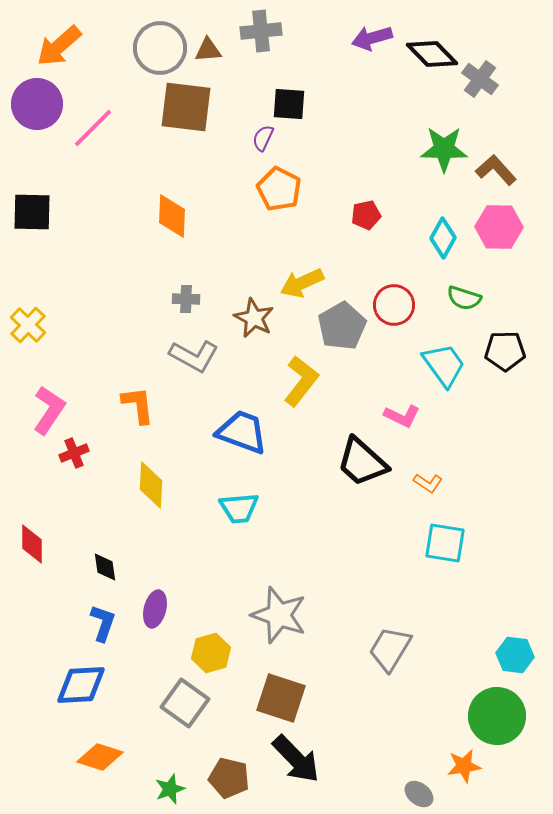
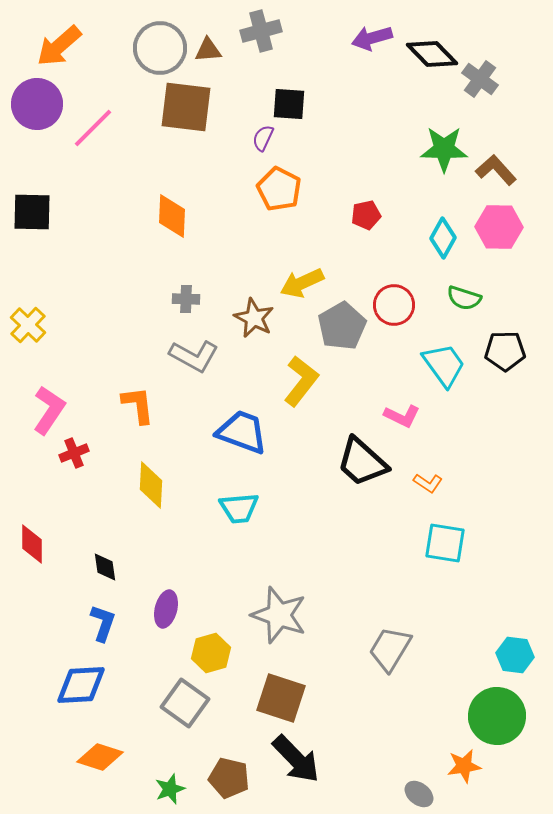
gray cross at (261, 31): rotated 9 degrees counterclockwise
purple ellipse at (155, 609): moved 11 px right
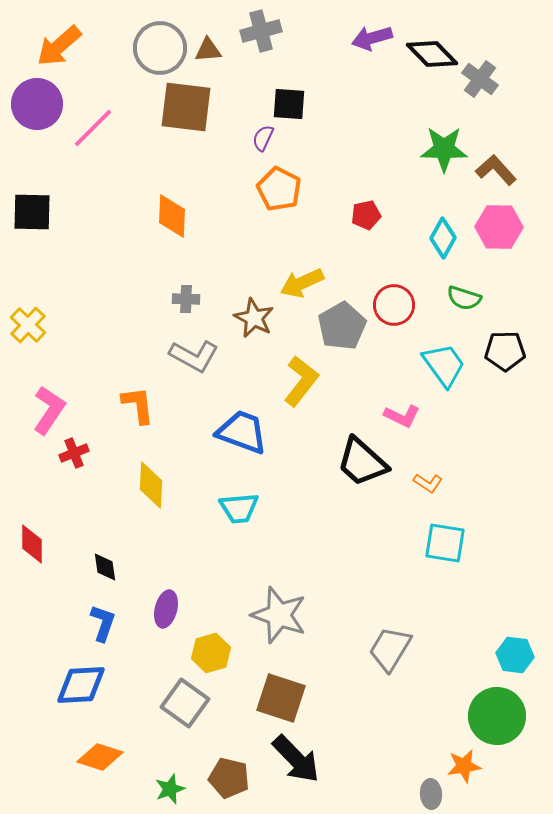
gray ellipse at (419, 794): moved 12 px right; rotated 48 degrees clockwise
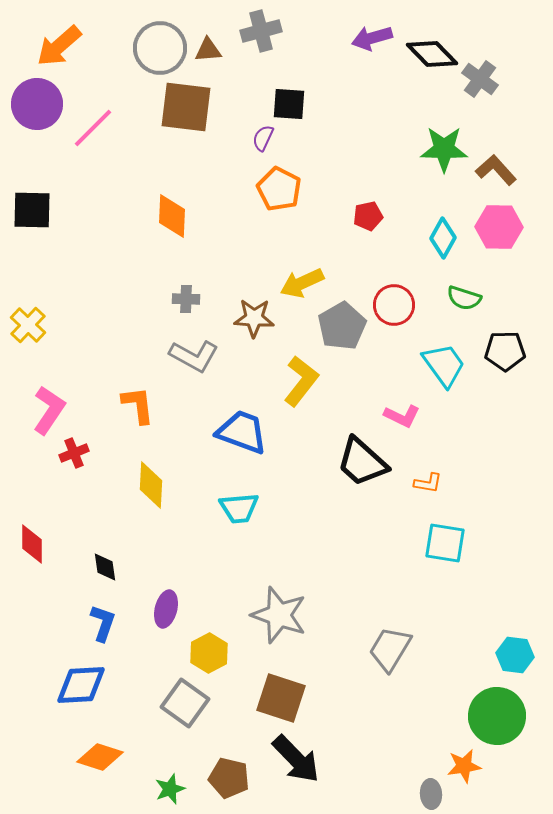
black square at (32, 212): moved 2 px up
red pentagon at (366, 215): moved 2 px right, 1 px down
brown star at (254, 318): rotated 24 degrees counterclockwise
orange L-shape at (428, 483): rotated 24 degrees counterclockwise
yellow hexagon at (211, 653): moved 2 px left; rotated 12 degrees counterclockwise
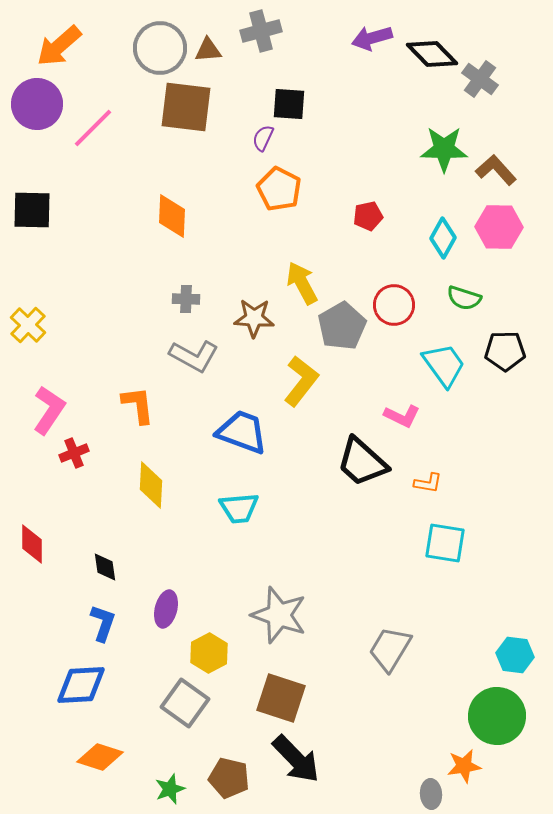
yellow arrow at (302, 283): rotated 87 degrees clockwise
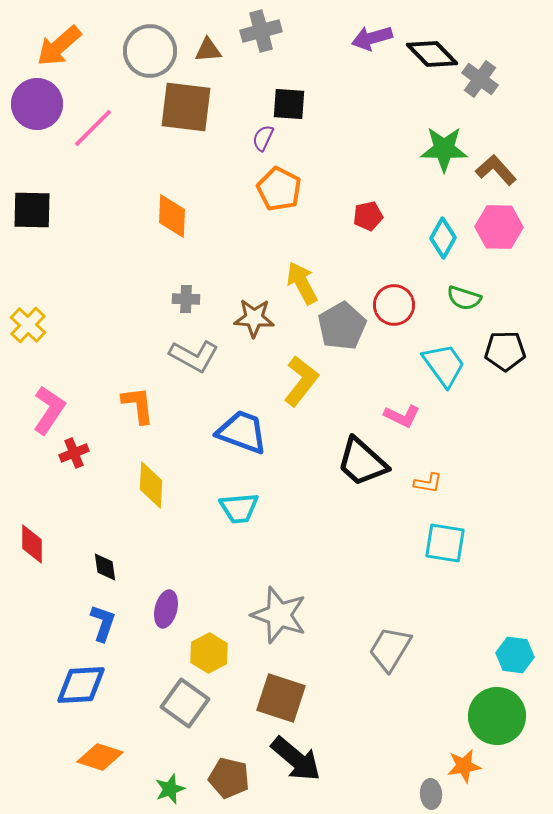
gray circle at (160, 48): moved 10 px left, 3 px down
black arrow at (296, 759): rotated 6 degrees counterclockwise
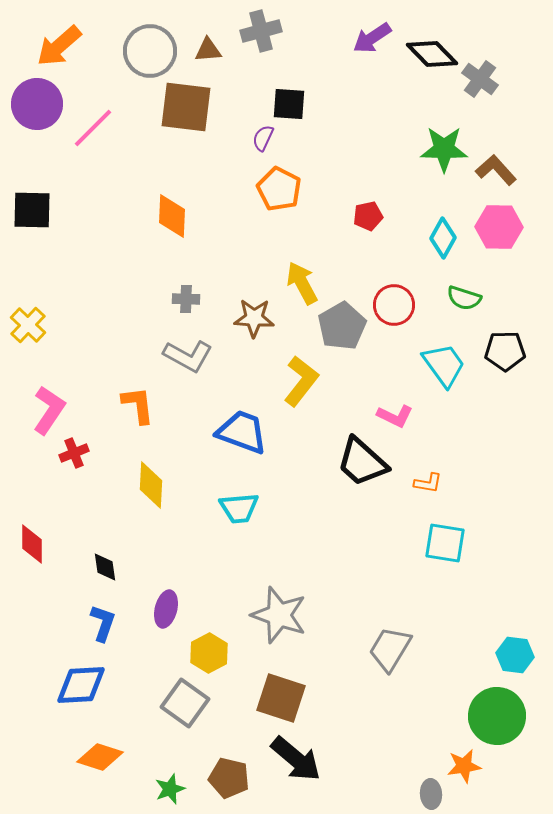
purple arrow at (372, 38): rotated 18 degrees counterclockwise
gray L-shape at (194, 356): moved 6 px left
pink L-shape at (402, 416): moved 7 px left
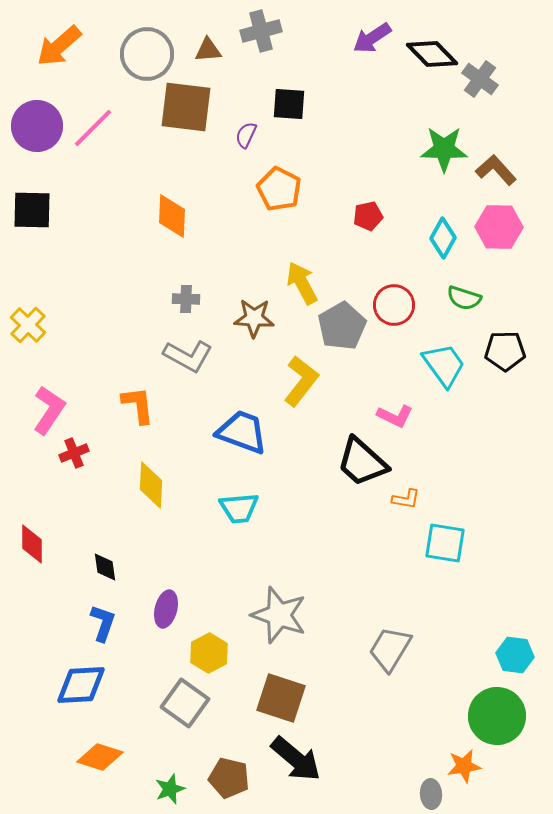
gray circle at (150, 51): moved 3 px left, 3 px down
purple circle at (37, 104): moved 22 px down
purple semicircle at (263, 138): moved 17 px left, 3 px up
orange L-shape at (428, 483): moved 22 px left, 16 px down
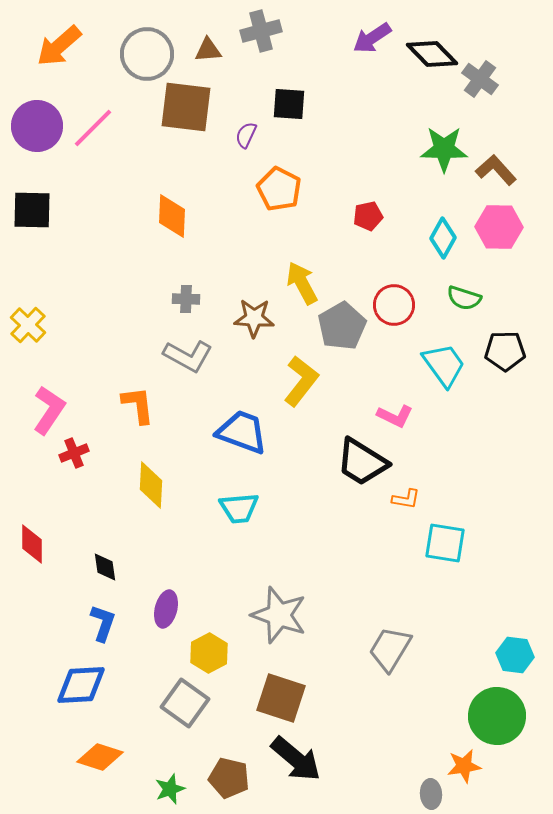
black trapezoid at (362, 462): rotated 10 degrees counterclockwise
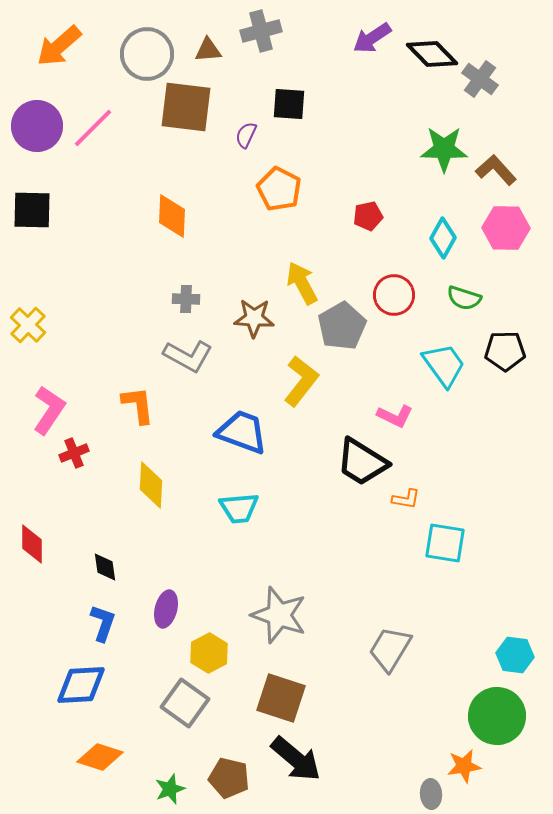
pink hexagon at (499, 227): moved 7 px right, 1 px down
red circle at (394, 305): moved 10 px up
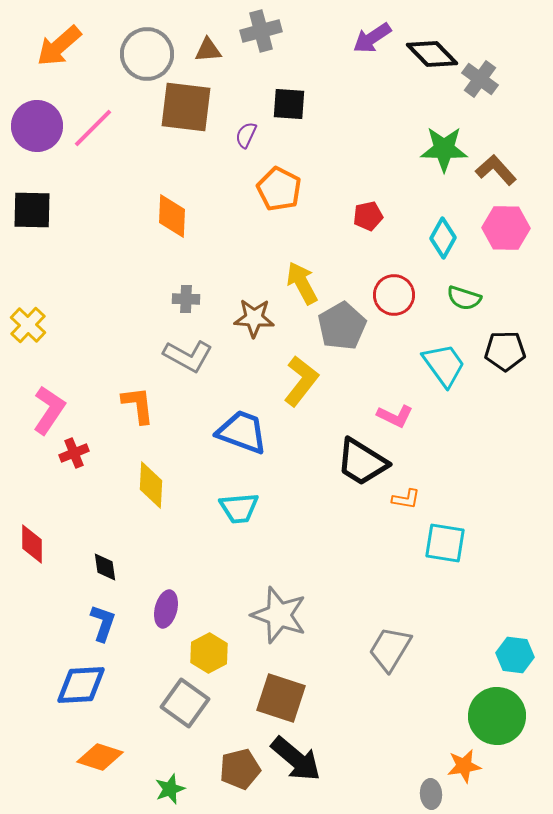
brown pentagon at (229, 778): moved 11 px right, 9 px up; rotated 27 degrees counterclockwise
